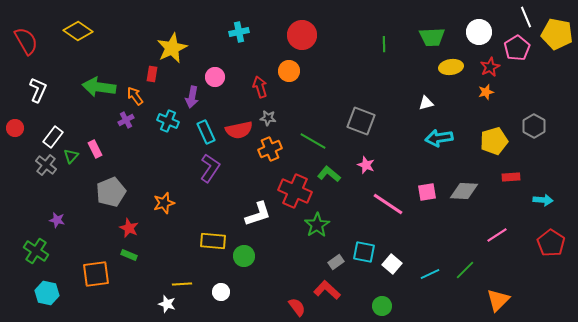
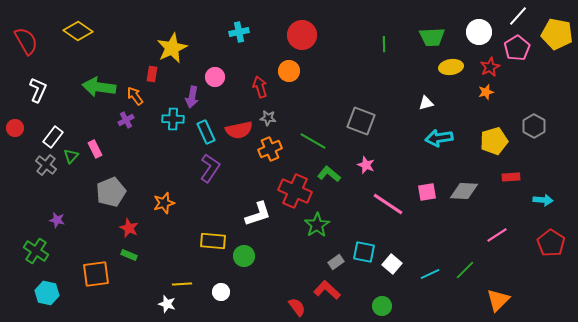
white line at (526, 17): moved 8 px left, 1 px up; rotated 65 degrees clockwise
cyan cross at (168, 121): moved 5 px right, 2 px up; rotated 20 degrees counterclockwise
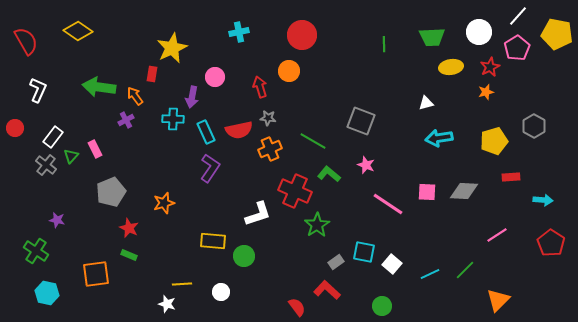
pink square at (427, 192): rotated 12 degrees clockwise
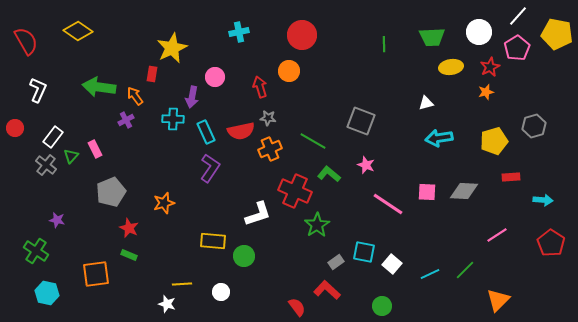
gray hexagon at (534, 126): rotated 15 degrees clockwise
red semicircle at (239, 130): moved 2 px right, 1 px down
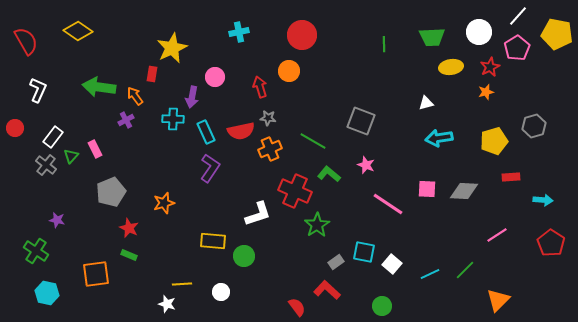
pink square at (427, 192): moved 3 px up
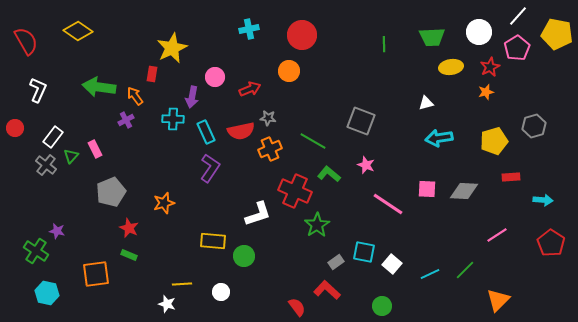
cyan cross at (239, 32): moved 10 px right, 3 px up
red arrow at (260, 87): moved 10 px left, 2 px down; rotated 85 degrees clockwise
purple star at (57, 220): moved 11 px down
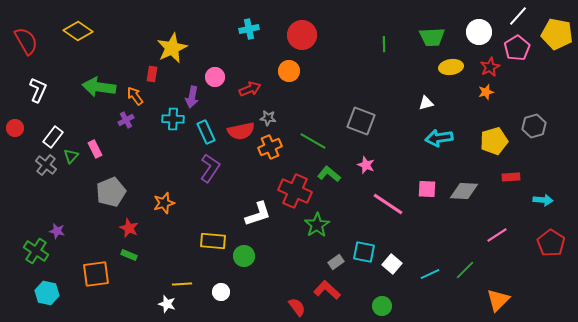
orange cross at (270, 149): moved 2 px up
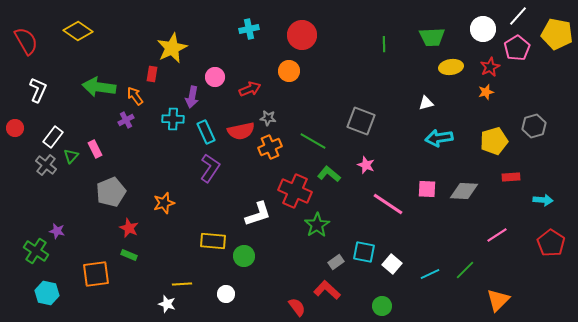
white circle at (479, 32): moved 4 px right, 3 px up
white circle at (221, 292): moved 5 px right, 2 px down
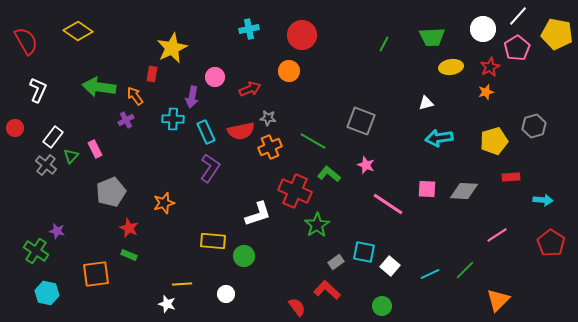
green line at (384, 44): rotated 28 degrees clockwise
white square at (392, 264): moved 2 px left, 2 px down
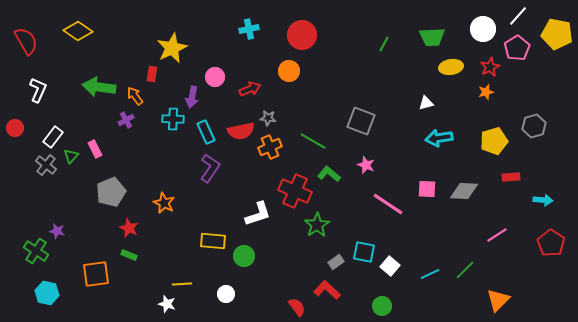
orange star at (164, 203): rotated 30 degrees counterclockwise
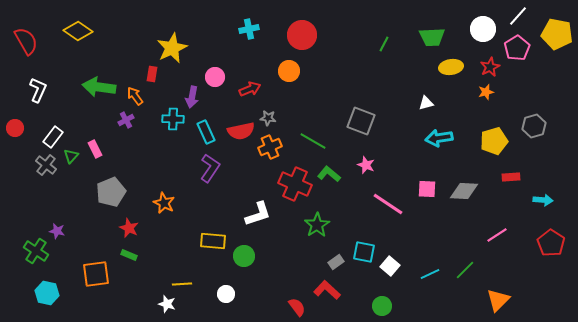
red cross at (295, 191): moved 7 px up
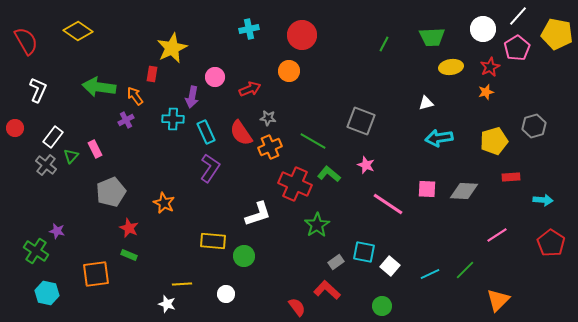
red semicircle at (241, 131): moved 2 px down; rotated 68 degrees clockwise
